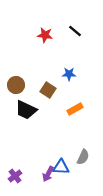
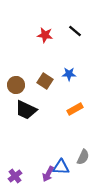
brown square: moved 3 px left, 9 px up
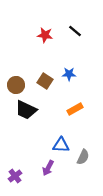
blue triangle: moved 22 px up
purple arrow: moved 6 px up
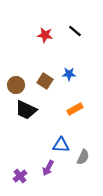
purple cross: moved 5 px right
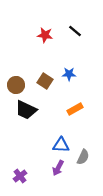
purple arrow: moved 10 px right
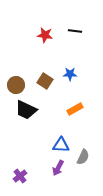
black line: rotated 32 degrees counterclockwise
blue star: moved 1 px right
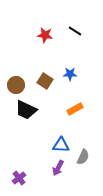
black line: rotated 24 degrees clockwise
purple cross: moved 1 px left, 2 px down
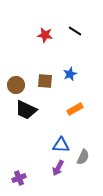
blue star: rotated 24 degrees counterclockwise
brown square: rotated 28 degrees counterclockwise
purple cross: rotated 16 degrees clockwise
